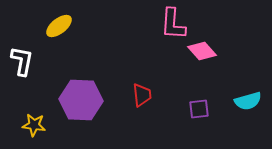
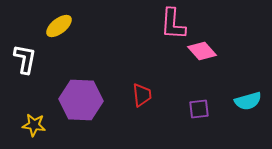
white L-shape: moved 3 px right, 2 px up
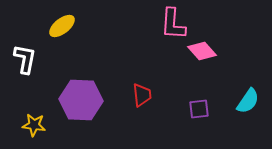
yellow ellipse: moved 3 px right
cyan semicircle: rotated 40 degrees counterclockwise
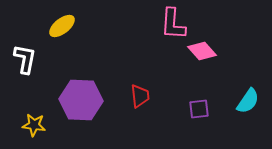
red trapezoid: moved 2 px left, 1 px down
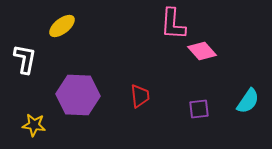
purple hexagon: moved 3 px left, 5 px up
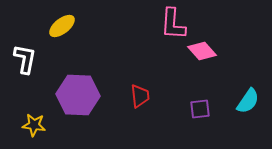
purple square: moved 1 px right
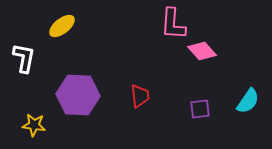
white L-shape: moved 1 px left, 1 px up
